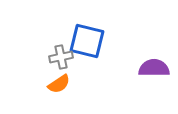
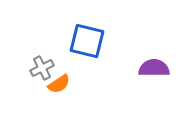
gray cross: moved 19 px left, 11 px down; rotated 15 degrees counterclockwise
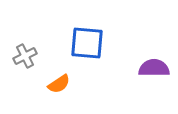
blue square: moved 2 px down; rotated 9 degrees counterclockwise
gray cross: moved 17 px left, 12 px up
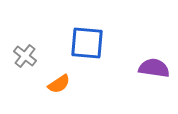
gray cross: rotated 25 degrees counterclockwise
purple semicircle: rotated 8 degrees clockwise
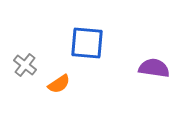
gray cross: moved 9 px down
